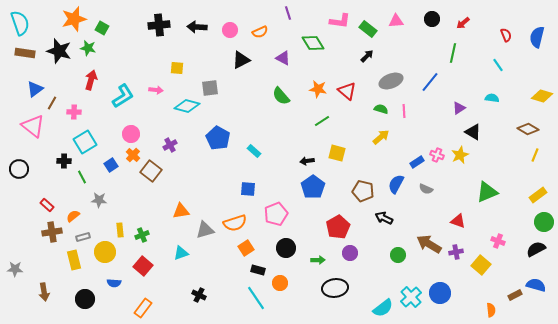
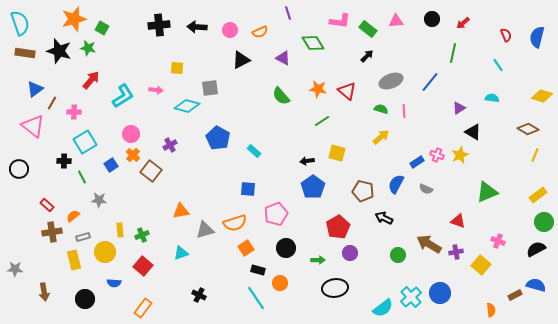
red arrow at (91, 80): rotated 24 degrees clockwise
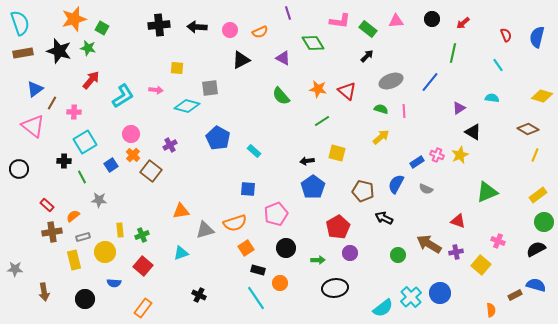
brown rectangle at (25, 53): moved 2 px left; rotated 18 degrees counterclockwise
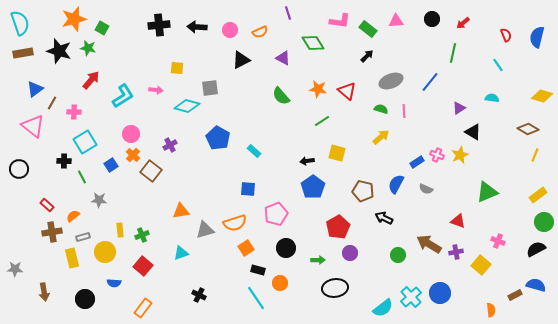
yellow rectangle at (74, 260): moved 2 px left, 2 px up
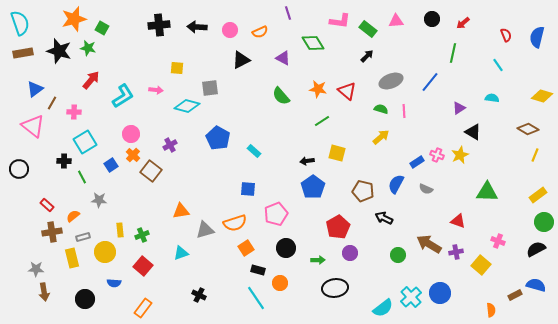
green triangle at (487, 192): rotated 25 degrees clockwise
gray star at (15, 269): moved 21 px right
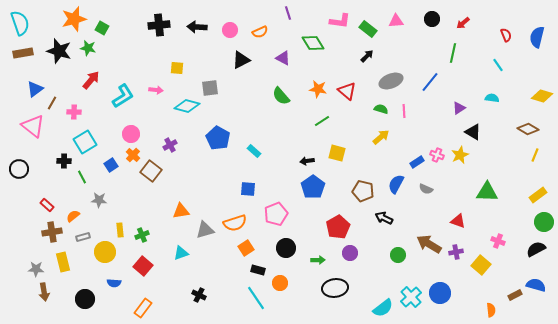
yellow rectangle at (72, 258): moved 9 px left, 4 px down
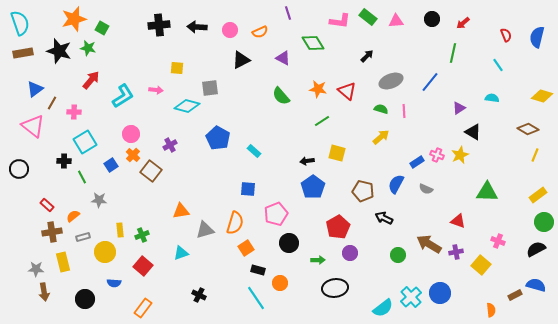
green rectangle at (368, 29): moved 12 px up
orange semicircle at (235, 223): rotated 55 degrees counterclockwise
black circle at (286, 248): moved 3 px right, 5 px up
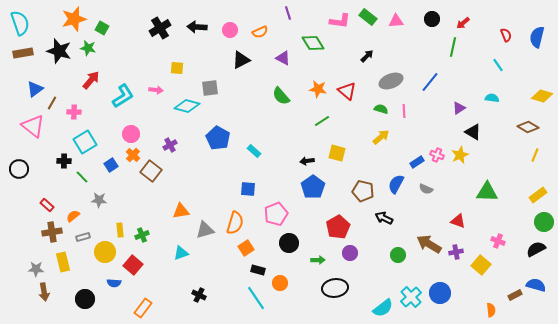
black cross at (159, 25): moved 1 px right, 3 px down; rotated 25 degrees counterclockwise
green line at (453, 53): moved 6 px up
brown diamond at (528, 129): moved 2 px up
green line at (82, 177): rotated 16 degrees counterclockwise
red square at (143, 266): moved 10 px left, 1 px up
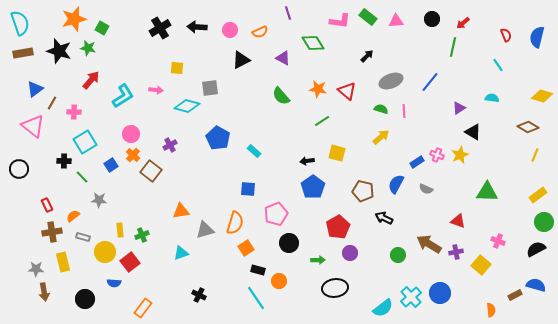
red rectangle at (47, 205): rotated 24 degrees clockwise
gray rectangle at (83, 237): rotated 32 degrees clockwise
red square at (133, 265): moved 3 px left, 3 px up; rotated 12 degrees clockwise
orange circle at (280, 283): moved 1 px left, 2 px up
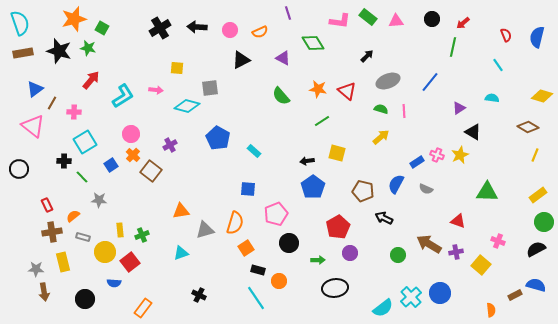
gray ellipse at (391, 81): moved 3 px left
